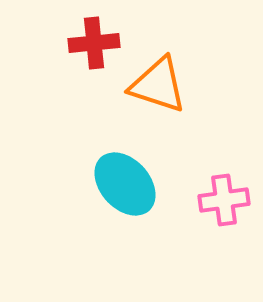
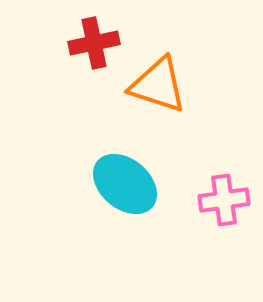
red cross: rotated 6 degrees counterclockwise
cyan ellipse: rotated 8 degrees counterclockwise
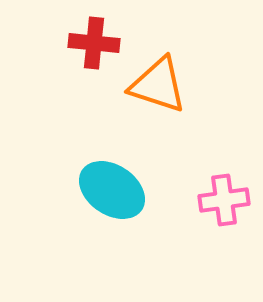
red cross: rotated 18 degrees clockwise
cyan ellipse: moved 13 px left, 6 px down; rotated 6 degrees counterclockwise
